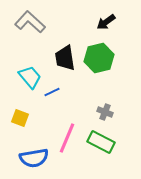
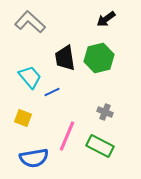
black arrow: moved 3 px up
yellow square: moved 3 px right
pink line: moved 2 px up
green rectangle: moved 1 px left, 4 px down
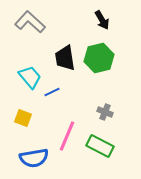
black arrow: moved 4 px left, 1 px down; rotated 84 degrees counterclockwise
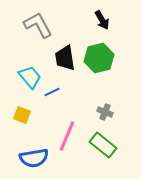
gray L-shape: moved 8 px right, 3 px down; rotated 20 degrees clockwise
yellow square: moved 1 px left, 3 px up
green rectangle: moved 3 px right, 1 px up; rotated 12 degrees clockwise
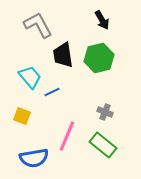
black trapezoid: moved 2 px left, 3 px up
yellow square: moved 1 px down
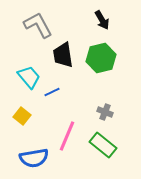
green hexagon: moved 2 px right
cyan trapezoid: moved 1 px left
yellow square: rotated 18 degrees clockwise
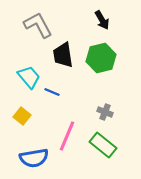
blue line: rotated 49 degrees clockwise
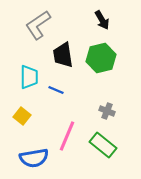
gray L-shape: rotated 96 degrees counterclockwise
cyan trapezoid: rotated 40 degrees clockwise
blue line: moved 4 px right, 2 px up
gray cross: moved 2 px right, 1 px up
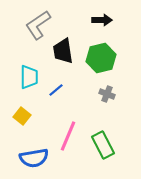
black arrow: rotated 60 degrees counterclockwise
black trapezoid: moved 4 px up
blue line: rotated 63 degrees counterclockwise
gray cross: moved 17 px up
pink line: moved 1 px right
green rectangle: rotated 24 degrees clockwise
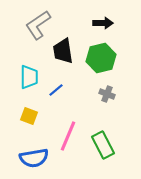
black arrow: moved 1 px right, 3 px down
yellow square: moved 7 px right; rotated 18 degrees counterclockwise
